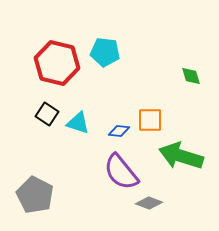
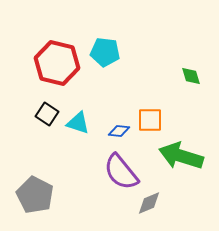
gray diamond: rotated 44 degrees counterclockwise
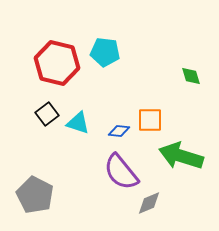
black square: rotated 20 degrees clockwise
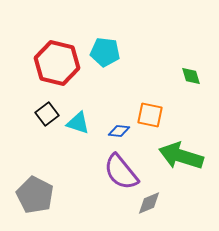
orange square: moved 5 px up; rotated 12 degrees clockwise
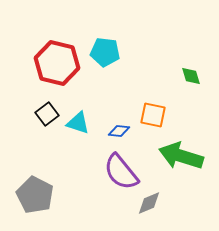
orange square: moved 3 px right
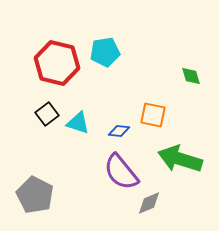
cyan pentagon: rotated 16 degrees counterclockwise
green arrow: moved 1 px left, 3 px down
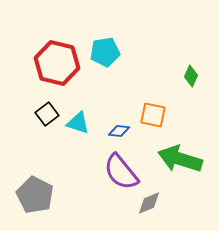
green diamond: rotated 40 degrees clockwise
